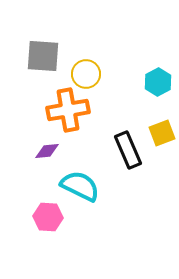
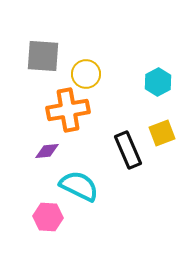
cyan semicircle: moved 1 px left
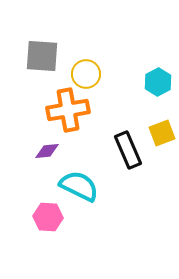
gray square: moved 1 px left
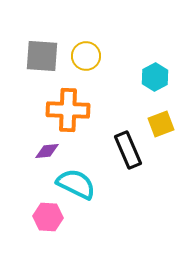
yellow circle: moved 18 px up
cyan hexagon: moved 3 px left, 5 px up
orange cross: rotated 12 degrees clockwise
yellow square: moved 1 px left, 9 px up
cyan semicircle: moved 3 px left, 2 px up
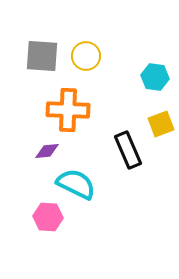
cyan hexagon: rotated 24 degrees counterclockwise
